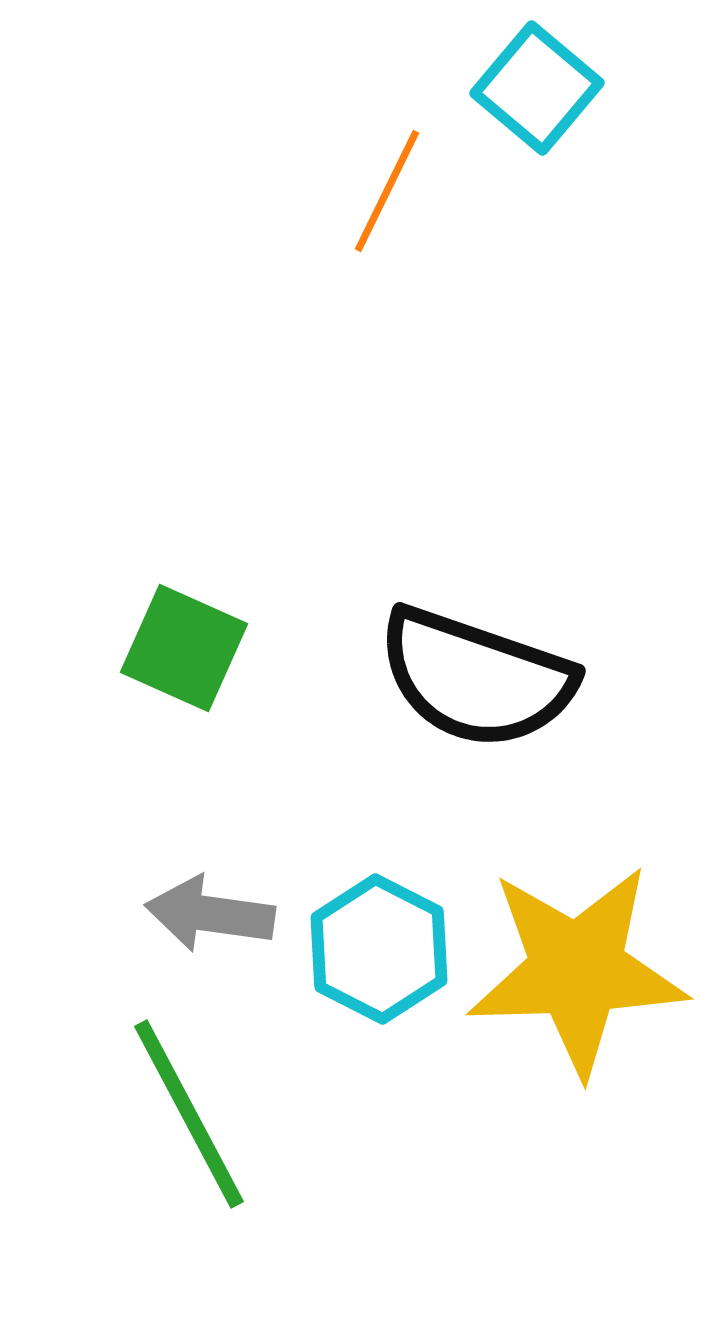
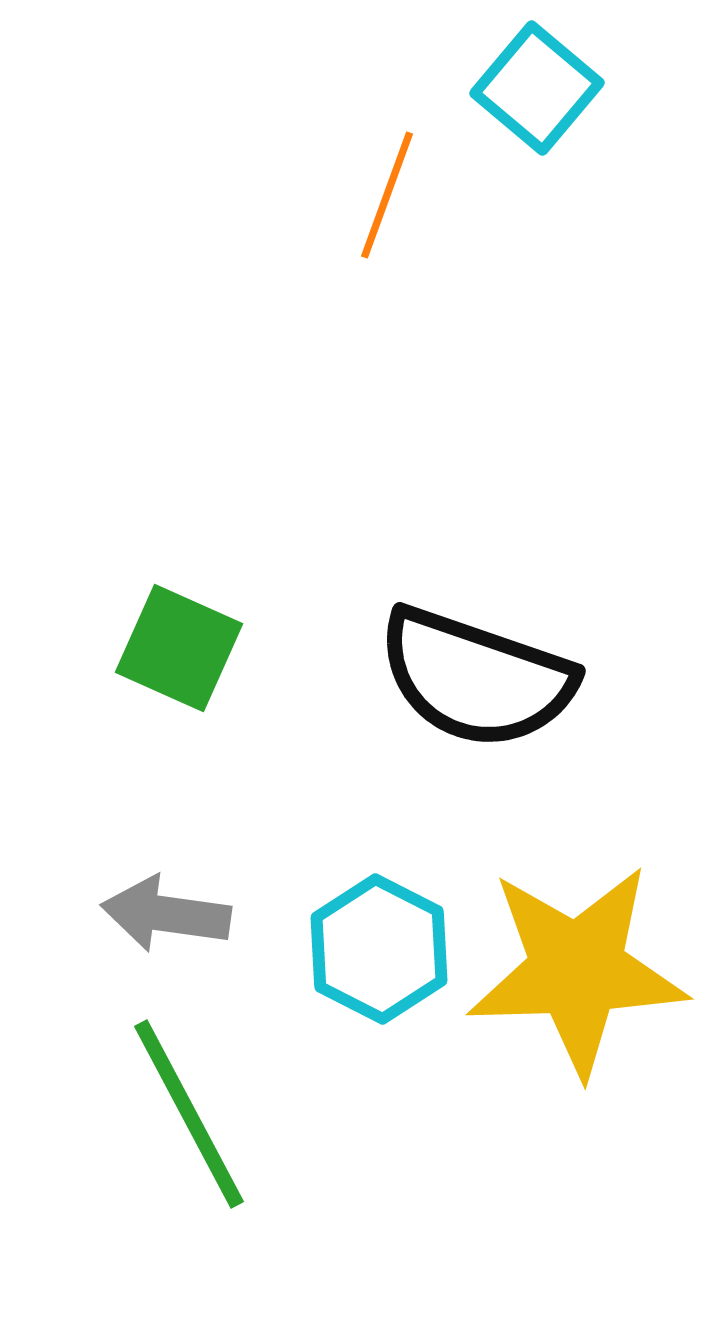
orange line: moved 4 px down; rotated 6 degrees counterclockwise
green square: moved 5 px left
gray arrow: moved 44 px left
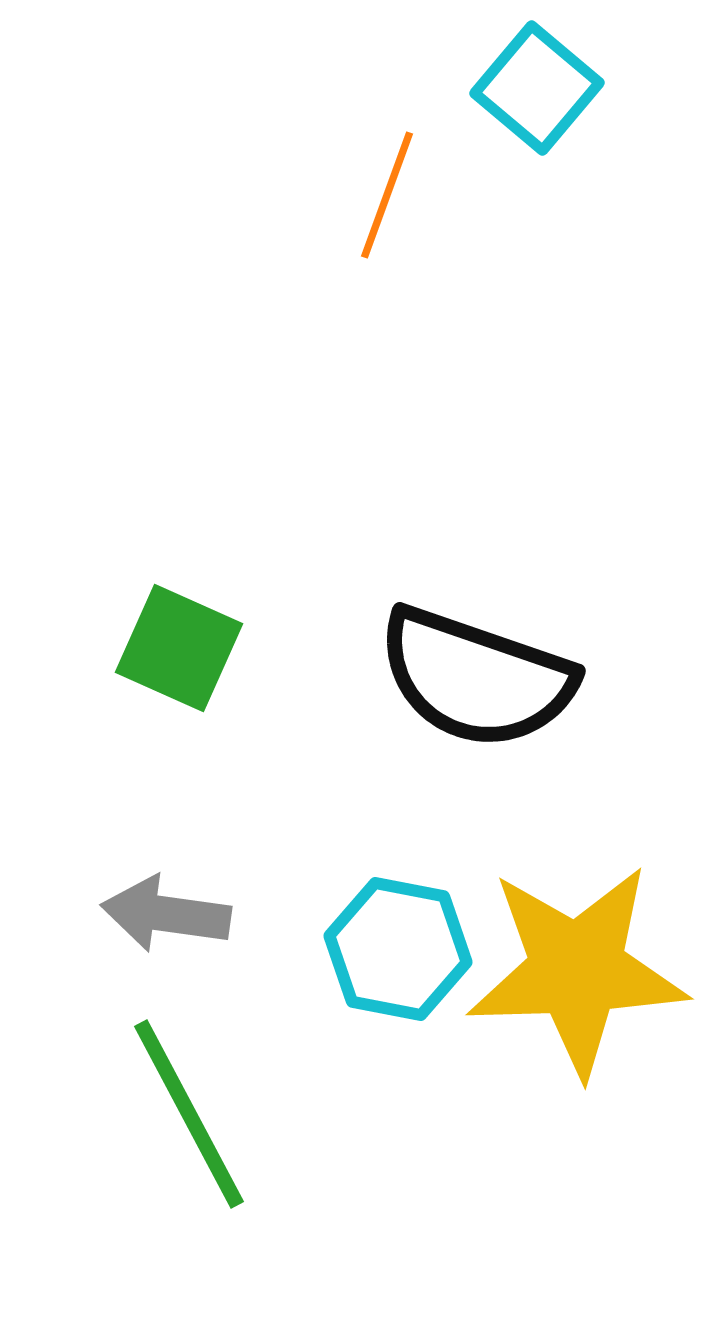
cyan hexagon: moved 19 px right; rotated 16 degrees counterclockwise
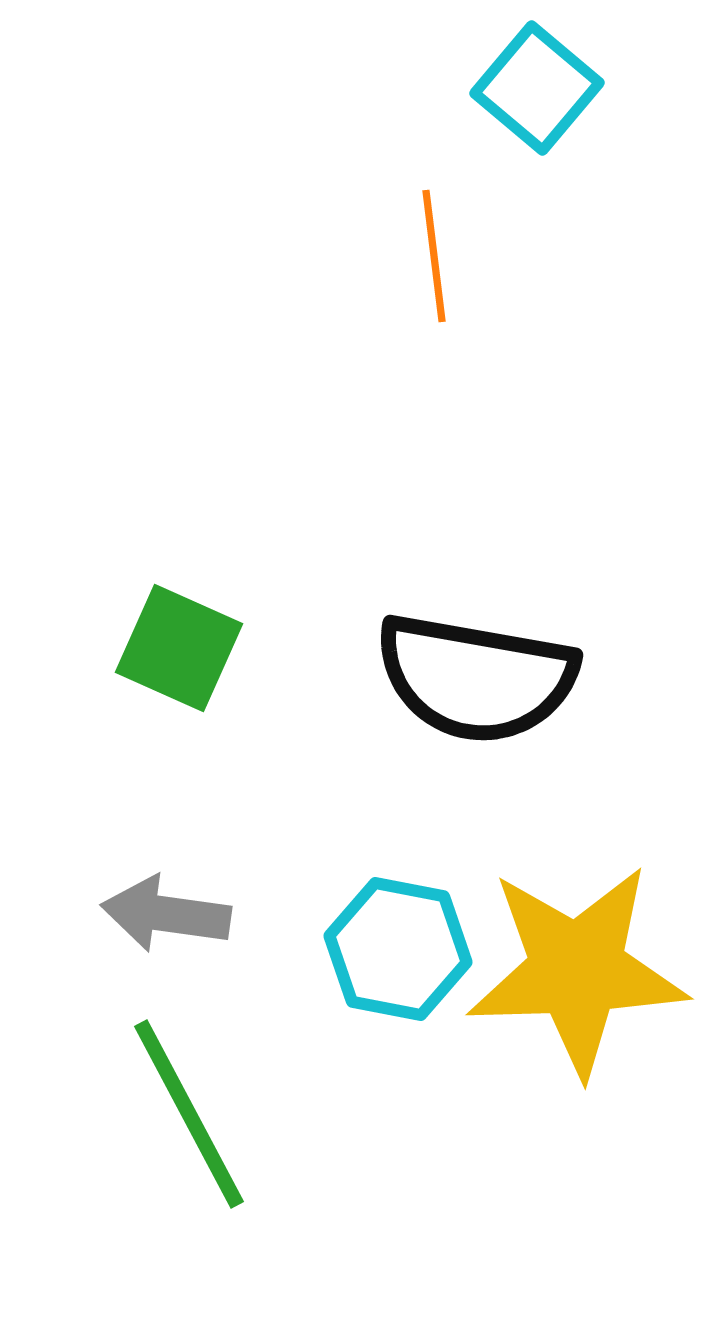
orange line: moved 47 px right, 61 px down; rotated 27 degrees counterclockwise
black semicircle: rotated 9 degrees counterclockwise
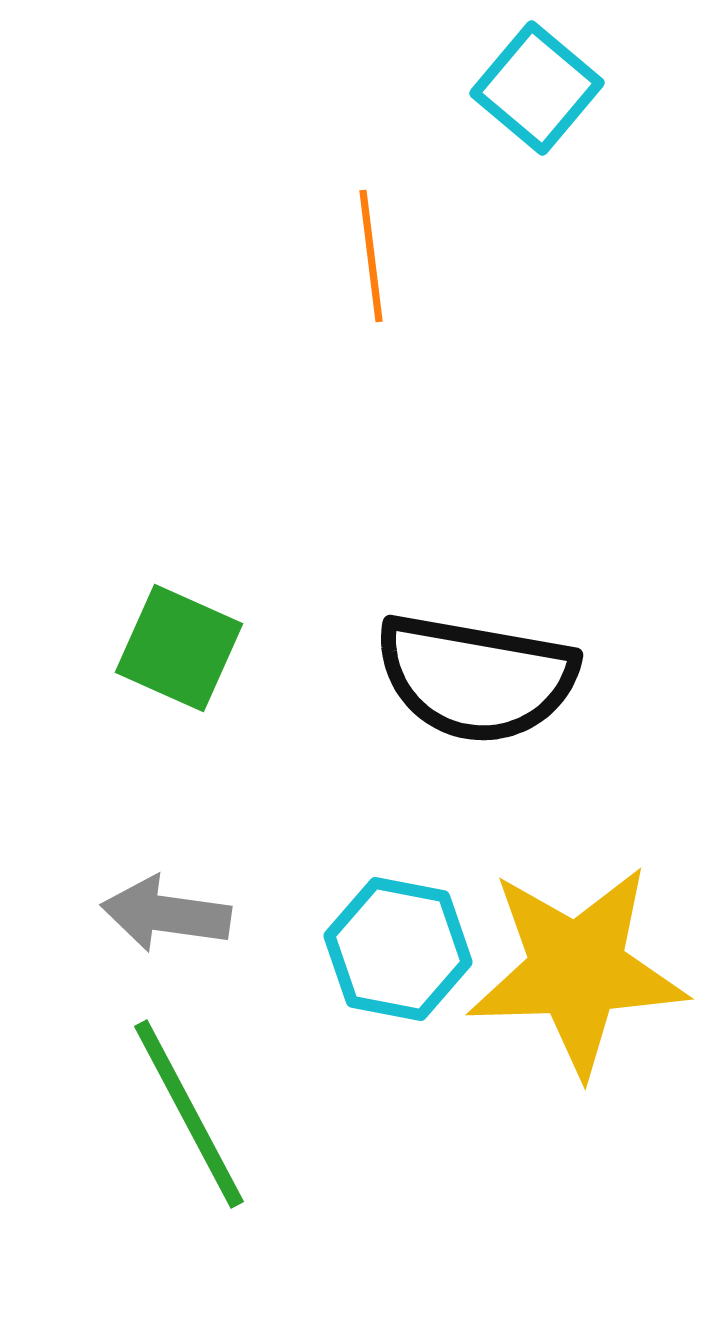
orange line: moved 63 px left
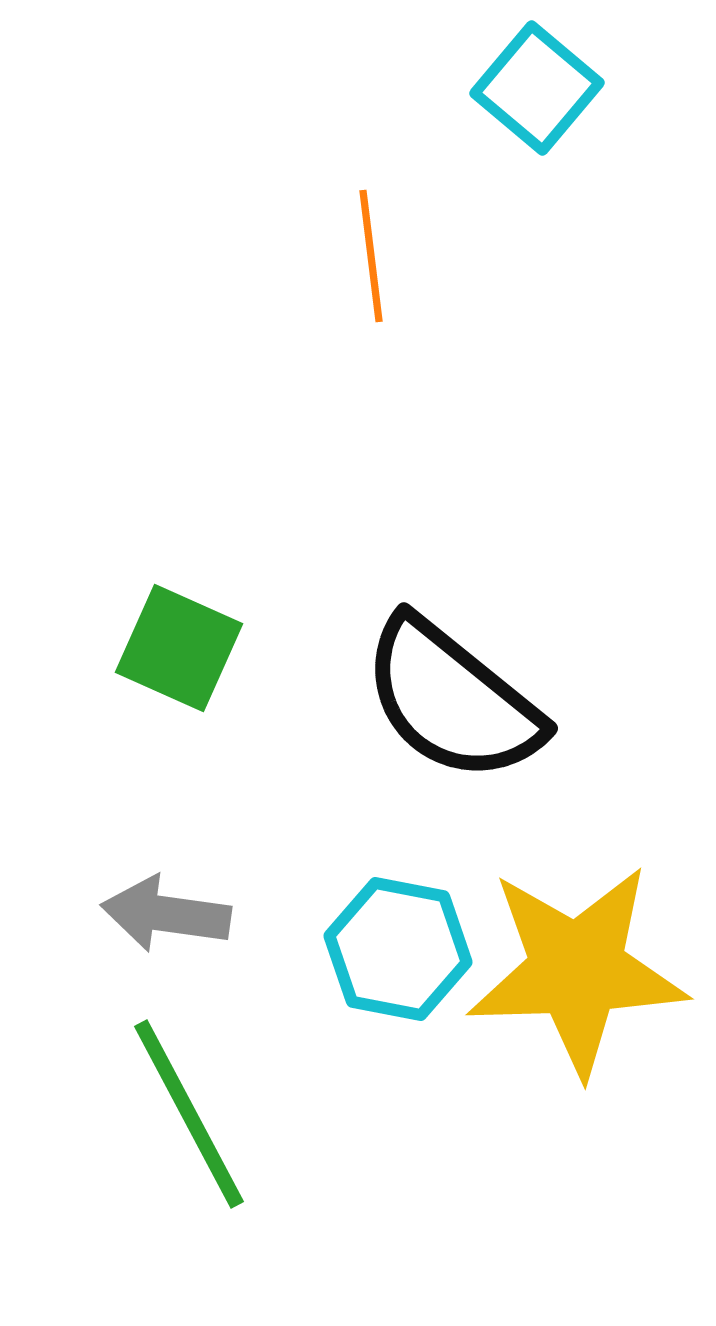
black semicircle: moved 24 px left, 22 px down; rotated 29 degrees clockwise
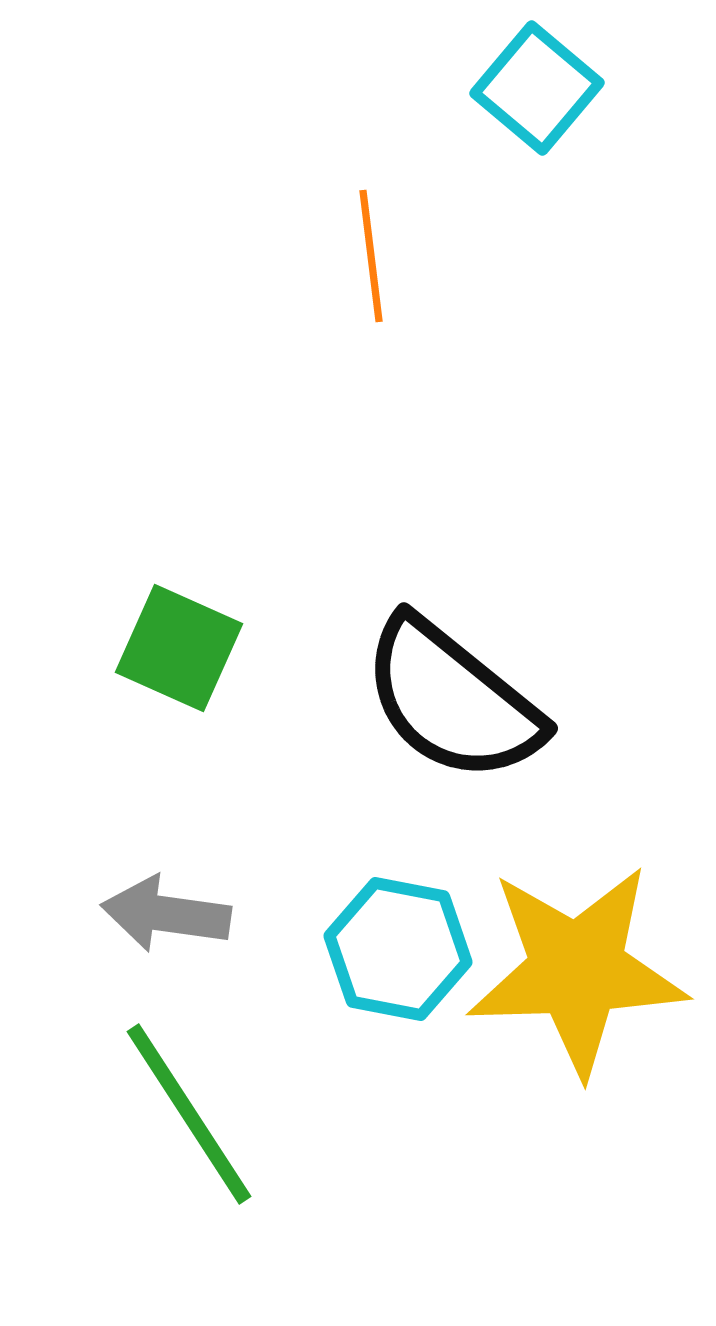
green line: rotated 5 degrees counterclockwise
